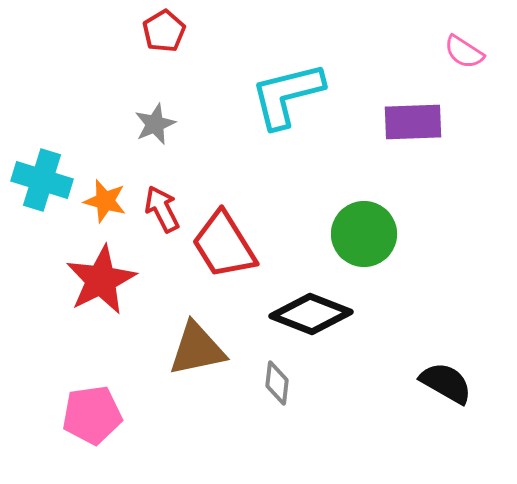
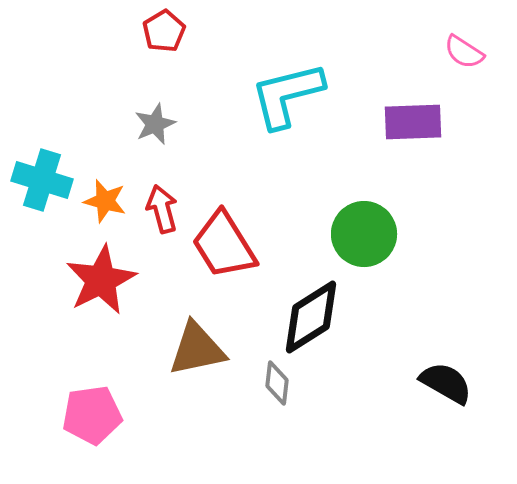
red arrow: rotated 12 degrees clockwise
black diamond: moved 3 px down; rotated 54 degrees counterclockwise
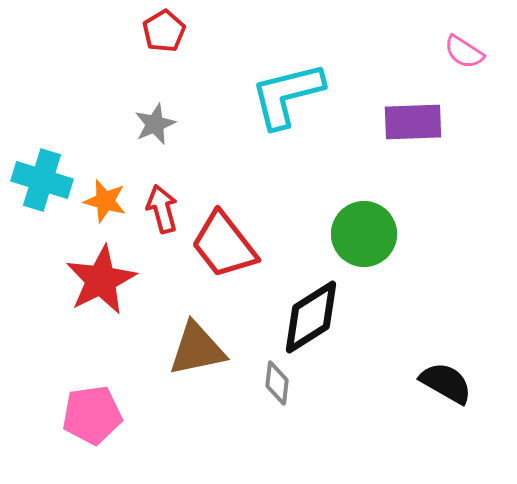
red trapezoid: rotated 6 degrees counterclockwise
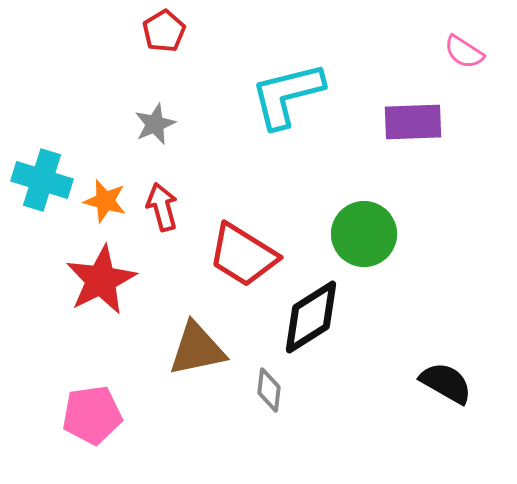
red arrow: moved 2 px up
red trapezoid: moved 19 px right, 10 px down; rotated 20 degrees counterclockwise
gray diamond: moved 8 px left, 7 px down
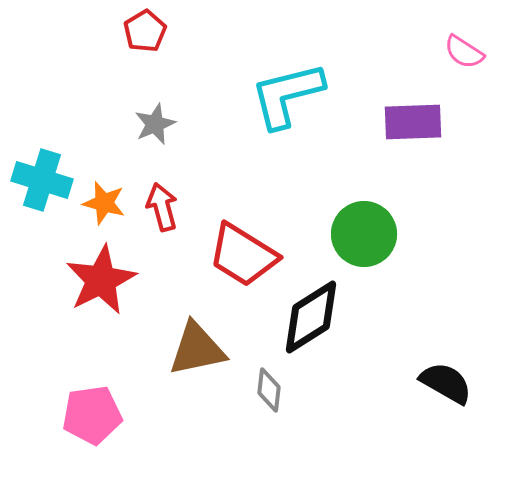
red pentagon: moved 19 px left
orange star: moved 1 px left, 2 px down
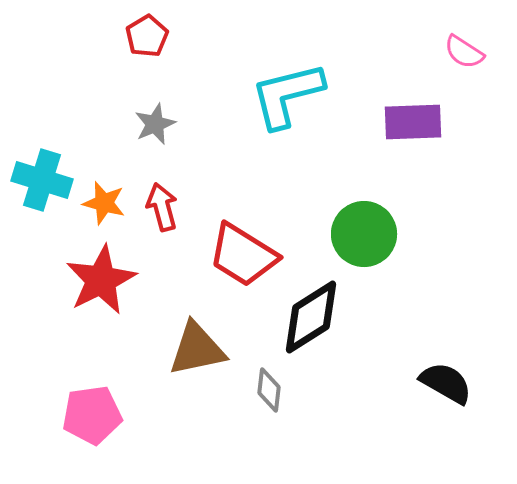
red pentagon: moved 2 px right, 5 px down
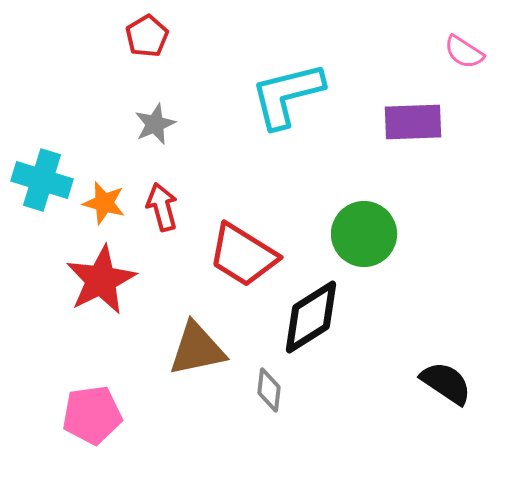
black semicircle: rotated 4 degrees clockwise
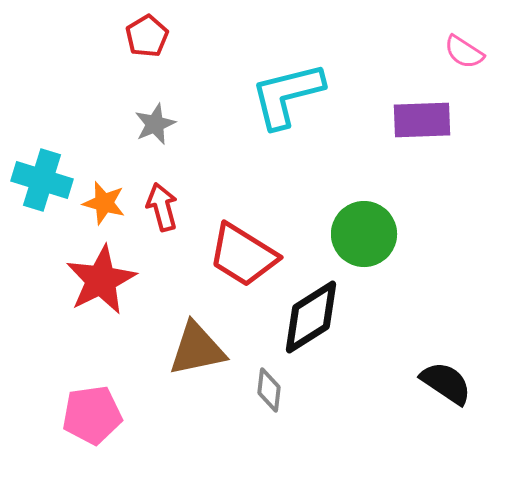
purple rectangle: moved 9 px right, 2 px up
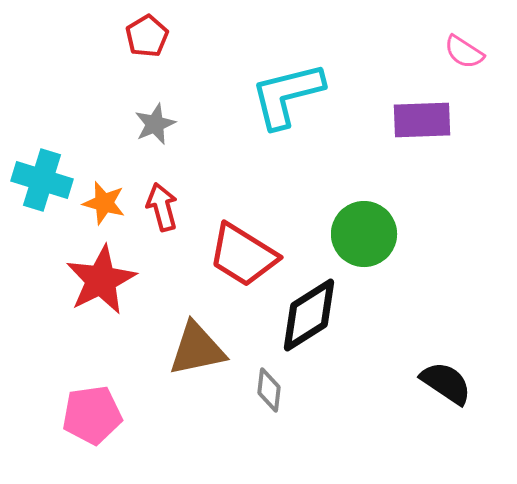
black diamond: moved 2 px left, 2 px up
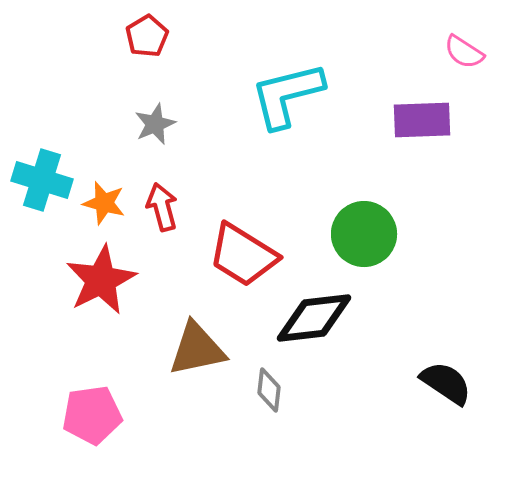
black diamond: moved 5 px right, 3 px down; rotated 26 degrees clockwise
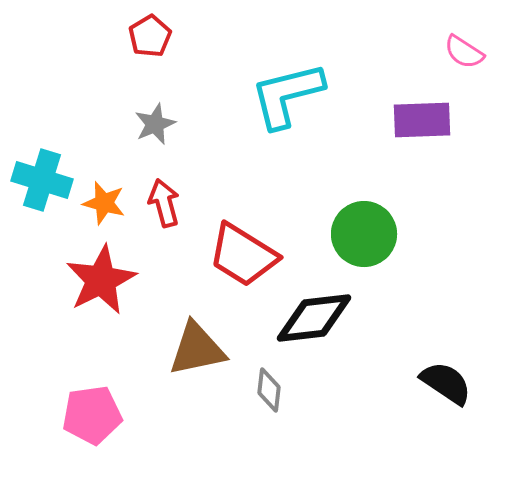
red pentagon: moved 3 px right
red arrow: moved 2 px right, 4 px up
